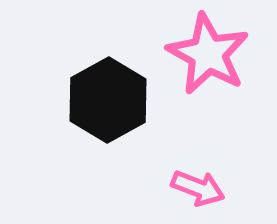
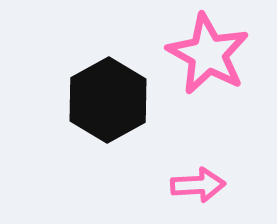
pink arrow: moved 3 px up; rotated 24 degrees counterclockwise
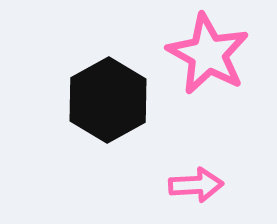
pink arrow: moved 2 px left
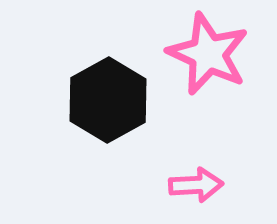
pink star: rotated 4 degrees counterclockwise
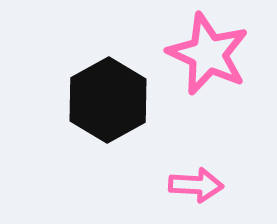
pink arrow: rotated 6 degrees clockwise
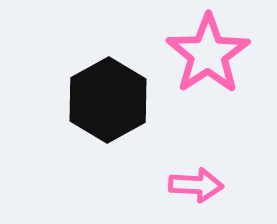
pink star: rotated 14 degrees clockwise
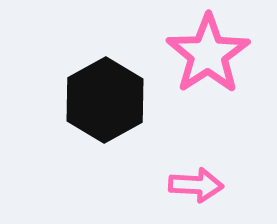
black hexagon: moved 3 px left
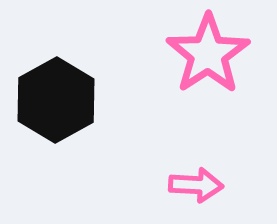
black hexagon: moved 49 px left
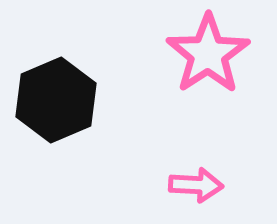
black hexagon: rotated 6 degrees clockwise
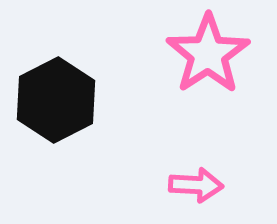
black hexagon: rotated 4 degrees counterclockwise
